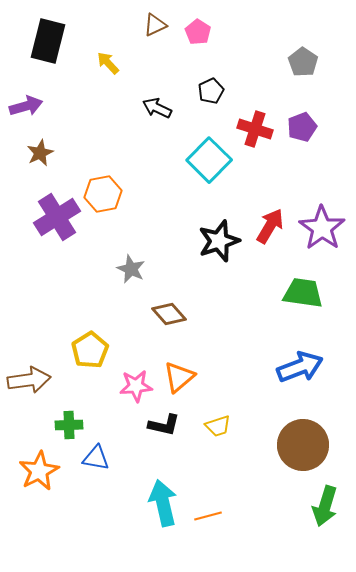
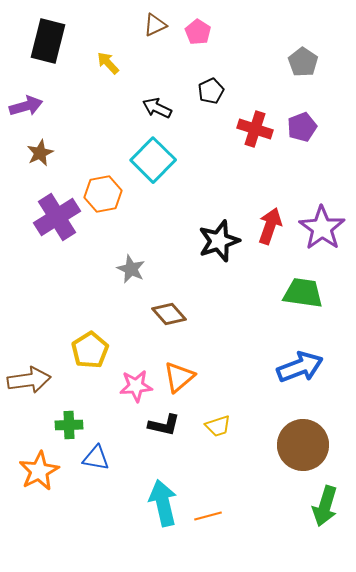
cyan square: moved 56 px left
red arrow: rotated 12 degrees counterclockwise
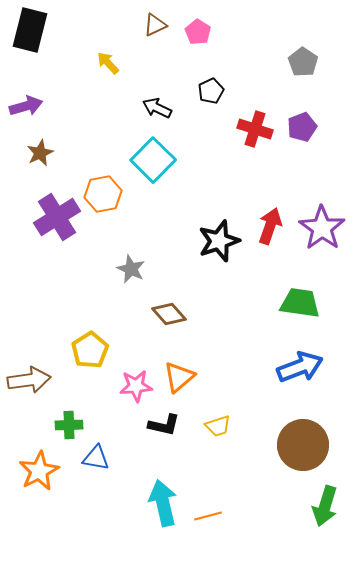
black rectangle: moved 18 px left, 11 px up
green trapezoid: moved 3 px left, 10 px down
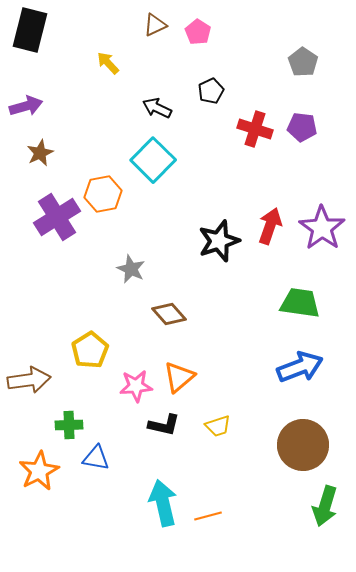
purple pentagon: rotated 28 degrees clockwise
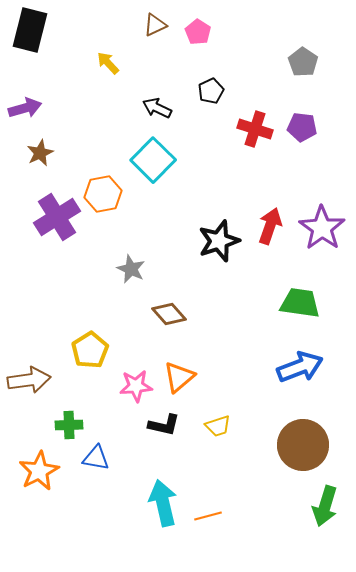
purple arrow: moved 1 px left, 2 px down
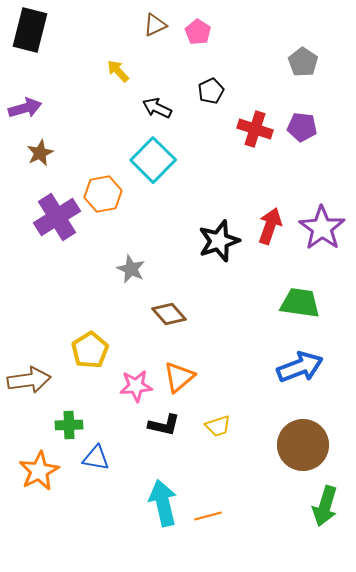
yellow arrow: moved 10 px right, 8 px down
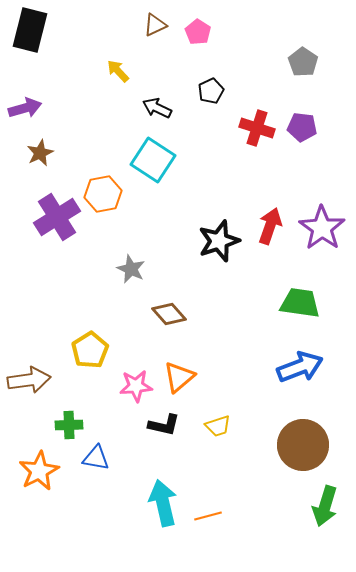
red cross: moved 2 px right, 1 px up
cyan square: rotated 12 degrees counterclockwise
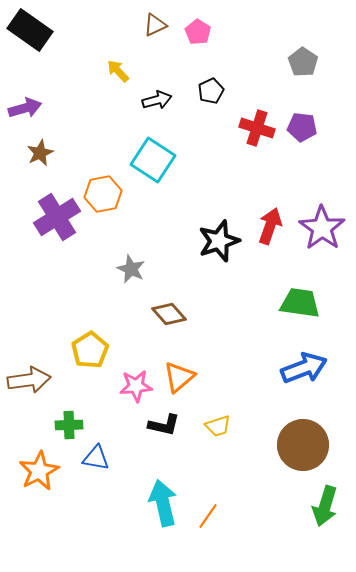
black rectangle: rotated 69 degrees counterclockwise
black arrow: moved 8 px up; rotated 140 degrees clockwise
blue arrow: moved 4 px right, 1 px down
orange line: rotated 40 degrees counterclockwise
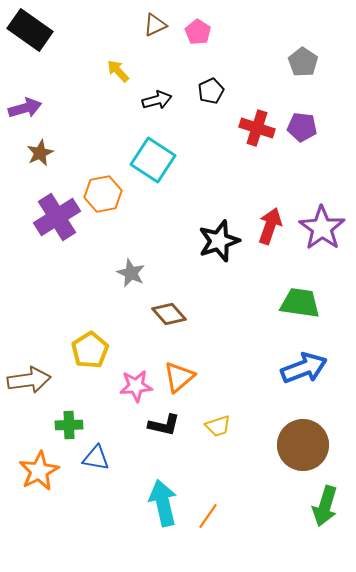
gray star: moved 4 px down
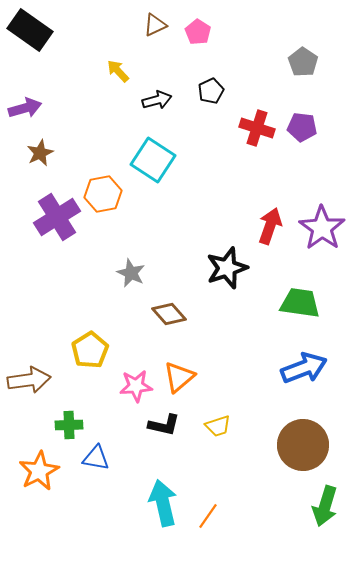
black star: moved 8 px right, 27 px down
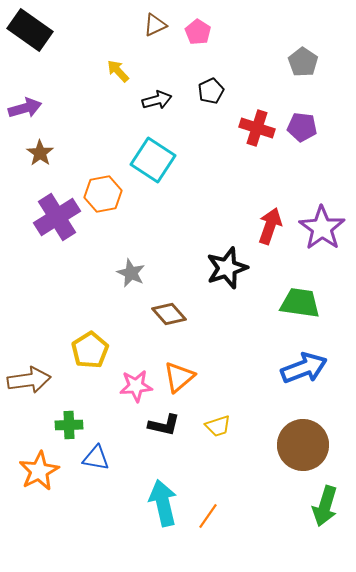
brown star: rotated 12 degrees counterclockwise
